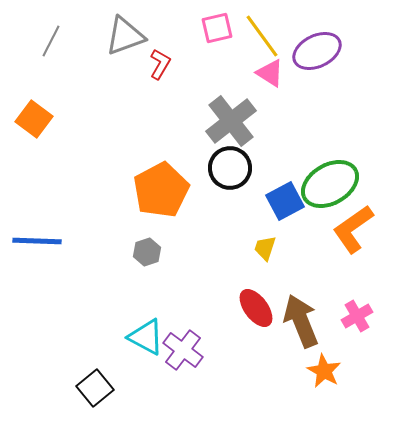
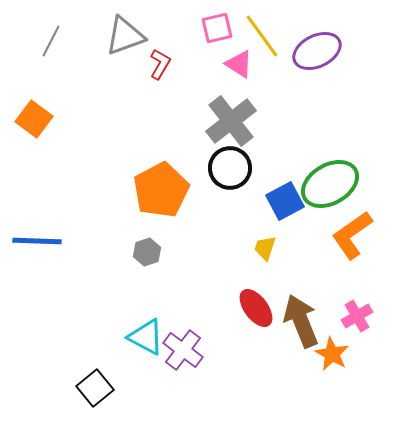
pink triangle: moved 31 px left, 9 px up
orange L-shape: moved 1 px left, 6 px down
orange star: moved 8 px right, 17 px up
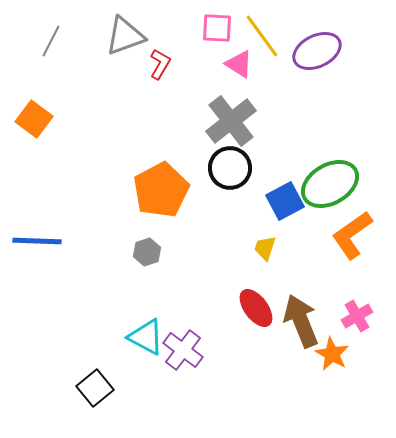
pink square: rotated 16 degrees clockwise
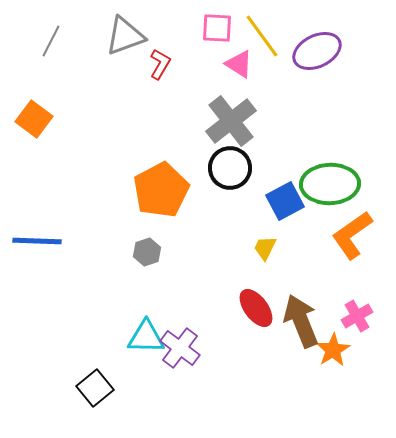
green ellipse: rotated 28 degrees clockwise
yellow trapezoid: rotated 8 degrees clockwise
cyan triangle: rotated 27 degrees counterclockwise
purple cross: moved 3 px left, 2 px up
orange star: moved 1 px right, 4 px up; rotated 12 degrees clockwise
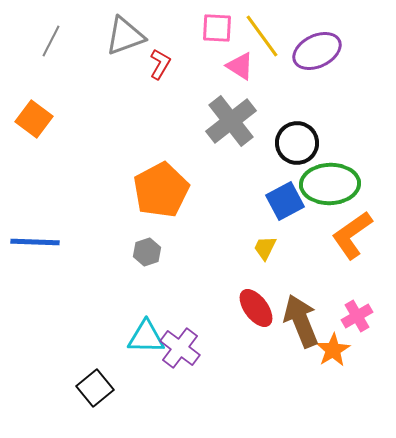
pink triangle: moved 1 px right, 2 px down
black circle: moved 67 px right, 25 px up
blue line: moved 2 px left, 1 px down
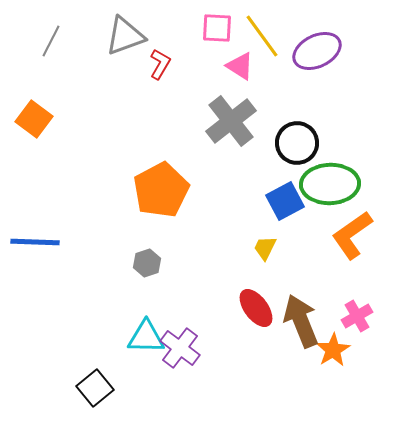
gray hexagon: moved 11 px down
